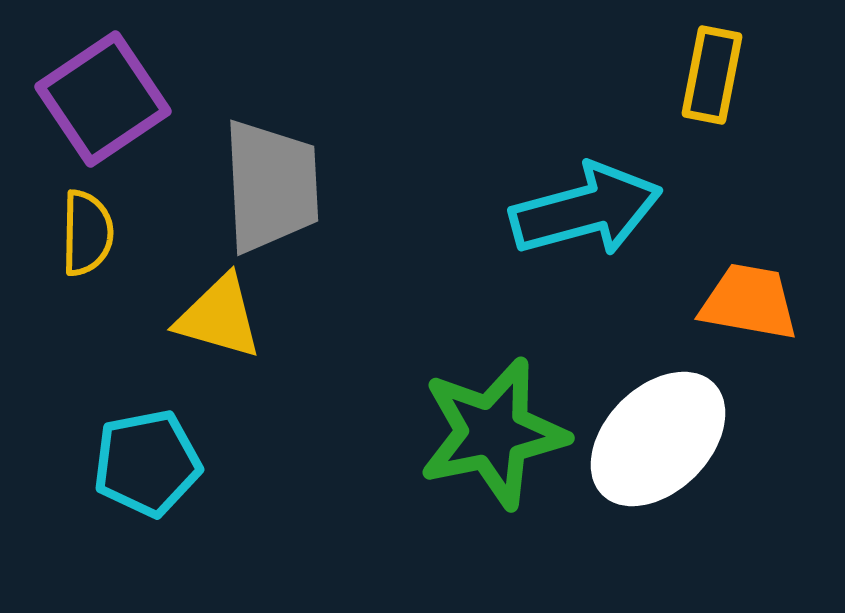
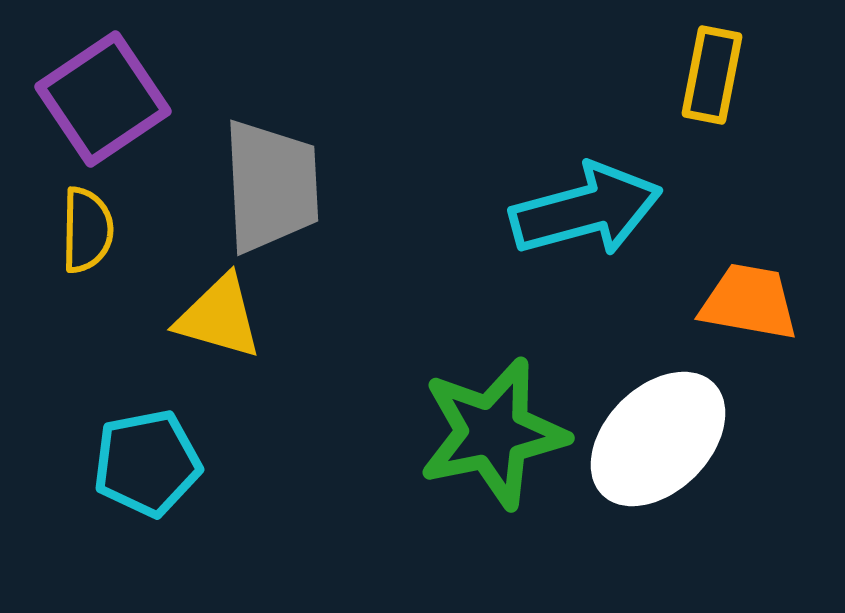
yellow semicircle: moved 3 px up
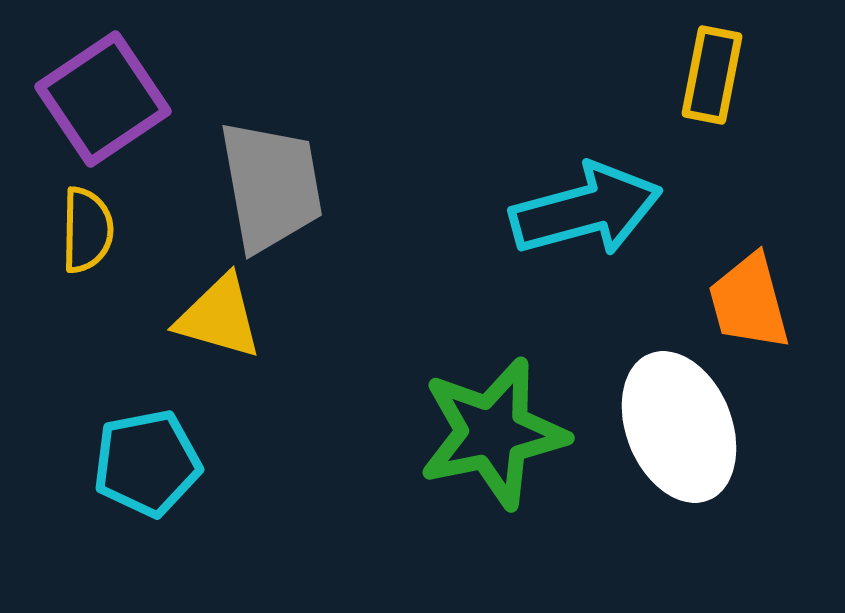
gray trapezoid: rotated 7 degrees counterclockwise
orange trapezoid: rotated 115 degrees counterclockwise
white ellipse: moved 21 px right, 12 px up; rotated 67 degrees counterclockwise
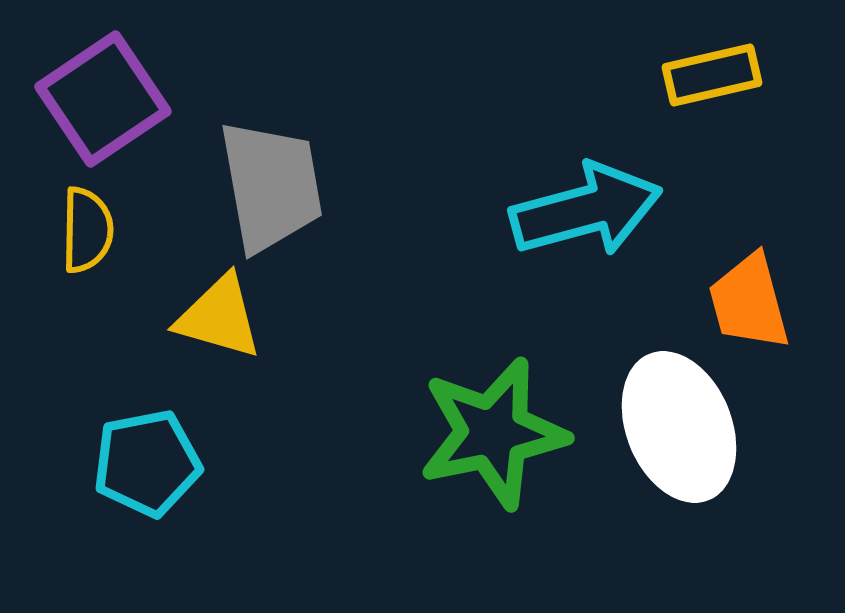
yellow rectangle: rotated 66 degrees clockwise
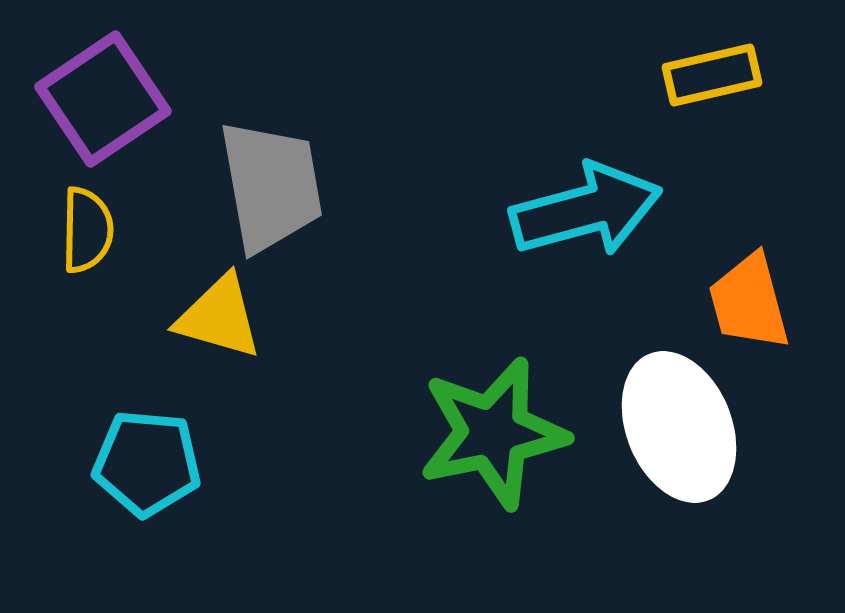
cyan pentagon: rotated 16 degrees clockwise
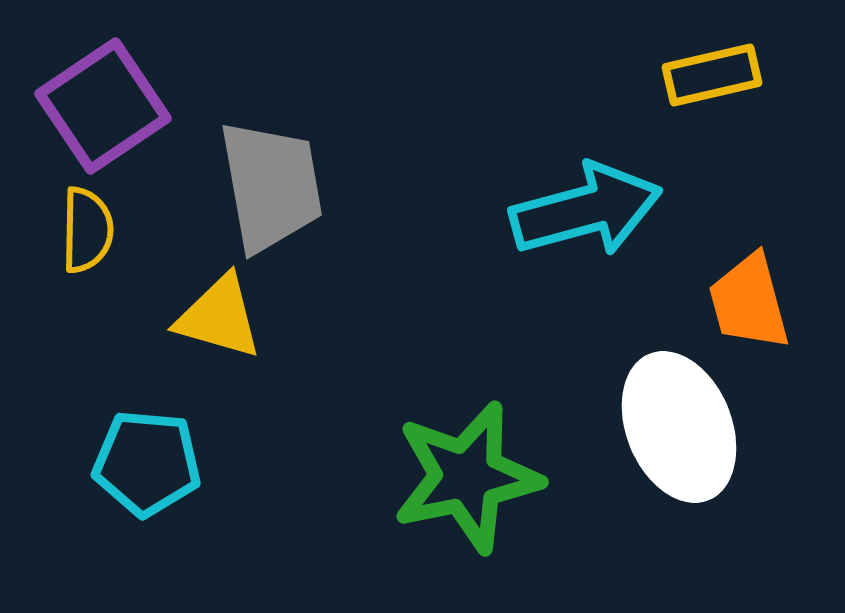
purple square: moved 7 px down
green star: moved 26 px left, 44 px down
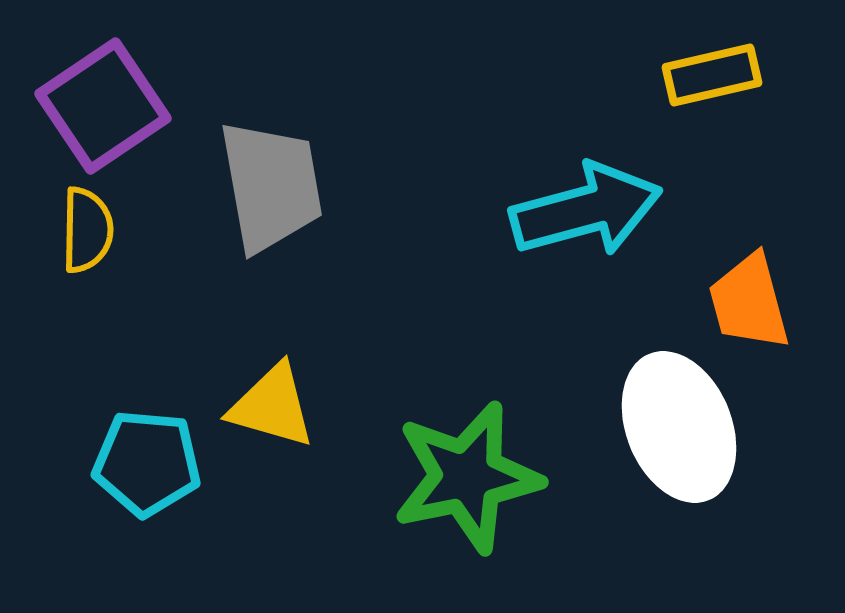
yellow triangle: moved 53 px right, 89 px down
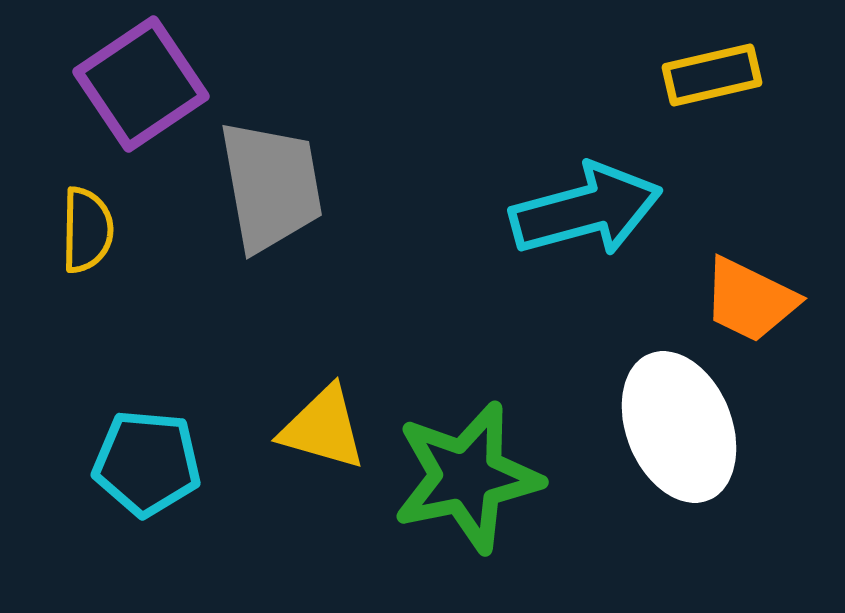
purple square: moved 38 px right, 22 px up
orange trapezoid: moved 1 px right, 2 px up; rotated 49 degrees counterclockwise
yellow triangle: moved 51 px right, 22 px down
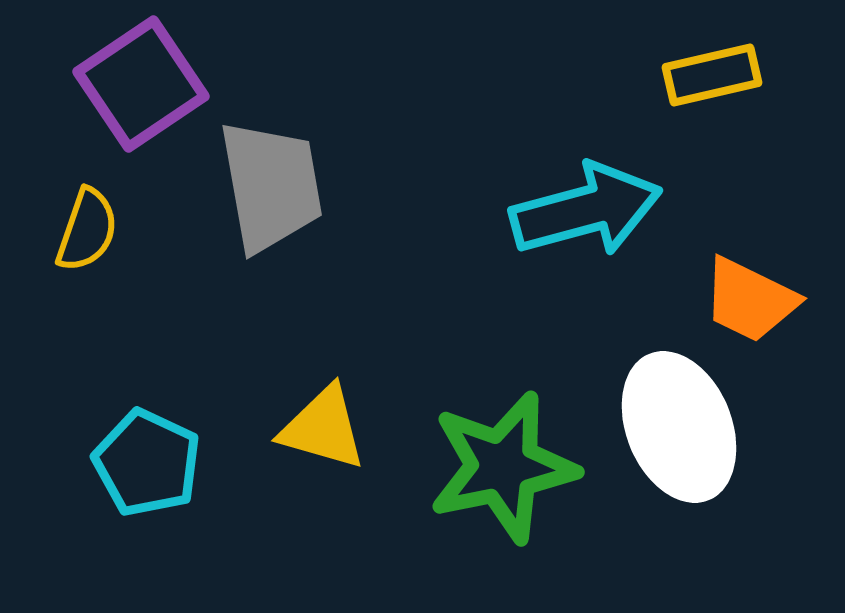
yellow semicircle: rotated 18 degrees clockwise
cyan pentagon: rotated 20 degrees clockwise
green star: moved 36 px right, 10 px up
